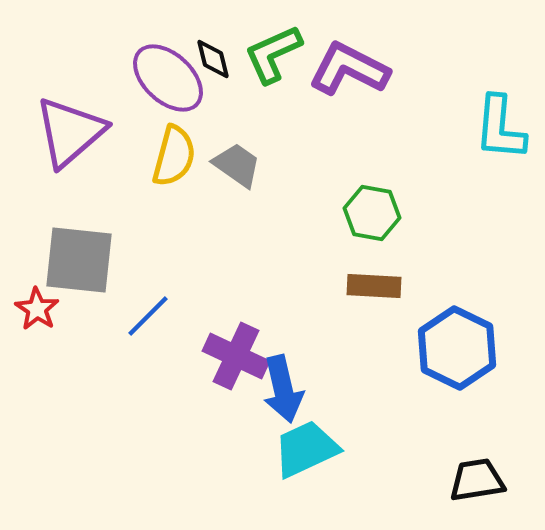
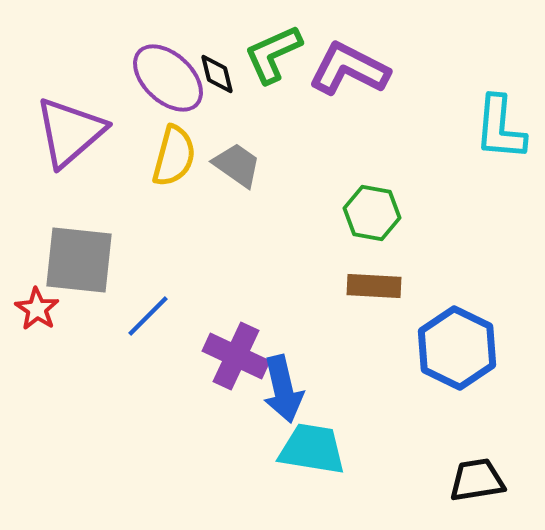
black diamond: moved 4 px right, 15 px down
cyan trapezoid: moved 6 px right; rotated 34 degrees clockwise
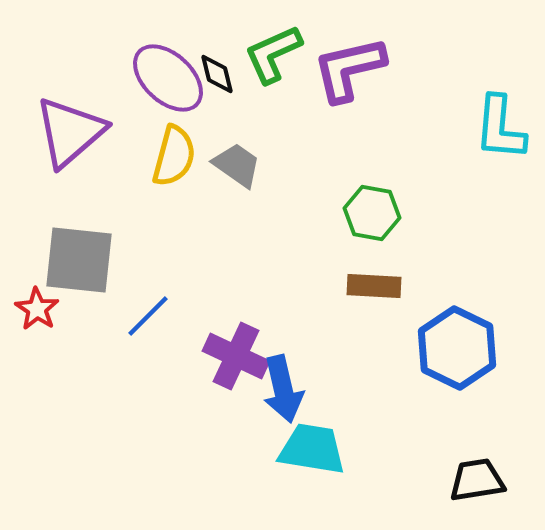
purple L-shape: rotated 40 degrees counterclockwise
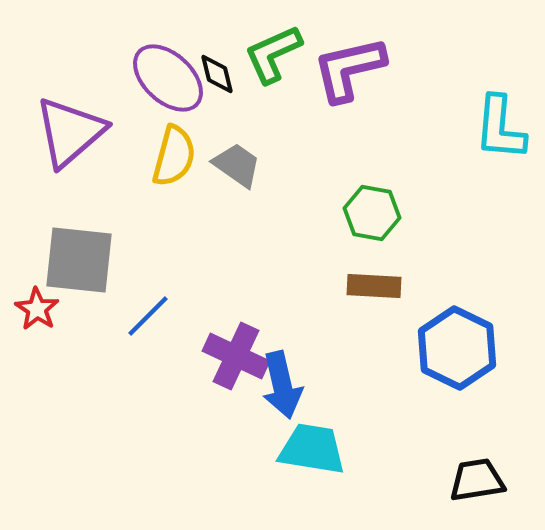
blue arrow: moved 1 px left, 4 px up
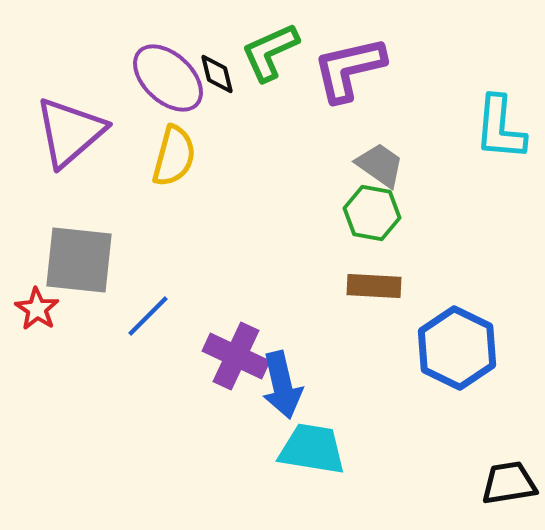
green L-shape: moved 3 px left, 2 px up
gray trapezoid: moved 143 px right
black trapezoid: moved 32 px right, 3 px down
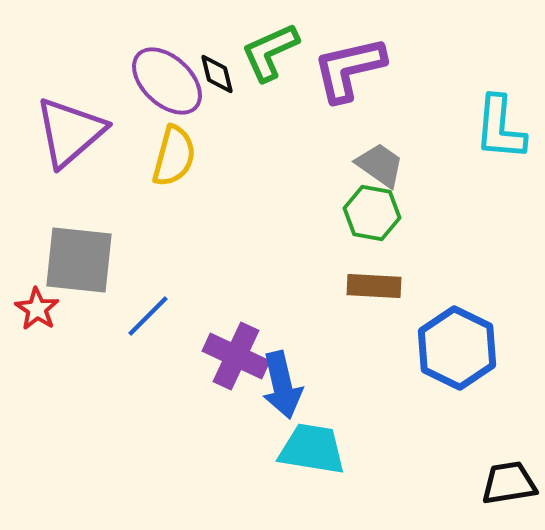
purple ellipse: moved 1 px left, 3 px down
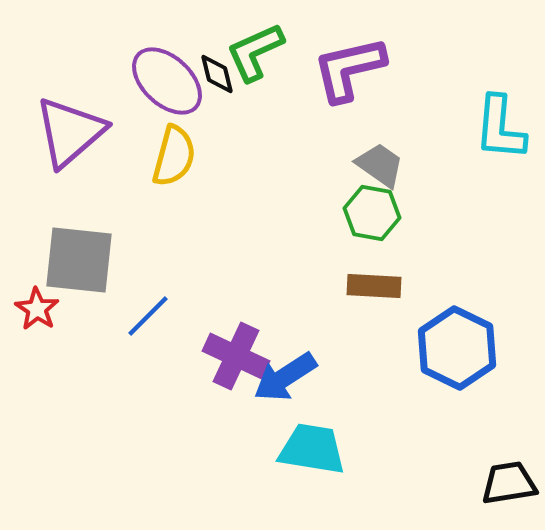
green L-shape: moved 15 px left
blue arrow: moved 3 px right, 8 px up; rotated 70 degrees clockwise
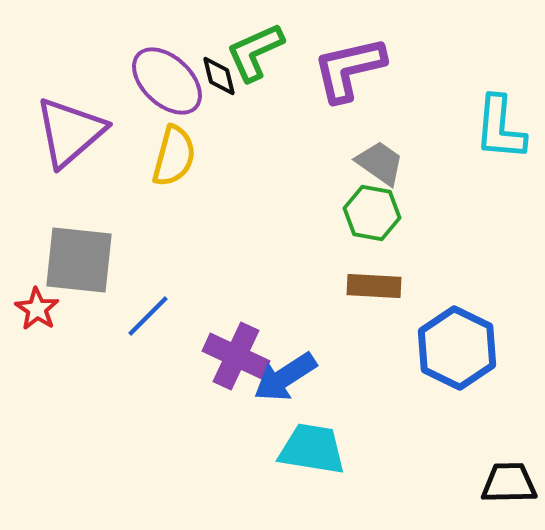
black diamond: moved 2 px right, 2 px down
gray trapezoid: moved 2 px up
black trapezoid: rotated 8 degrees clockwise
